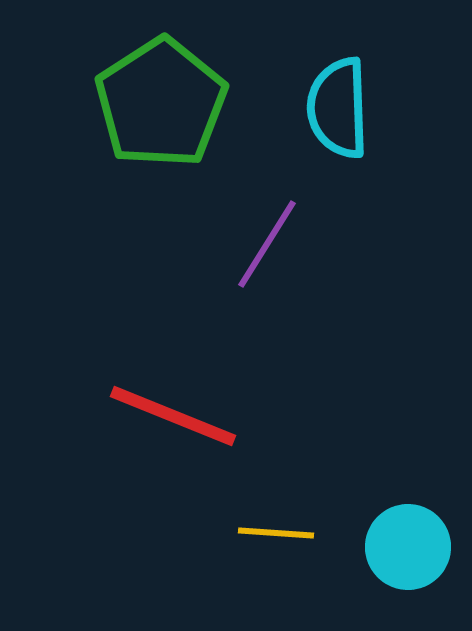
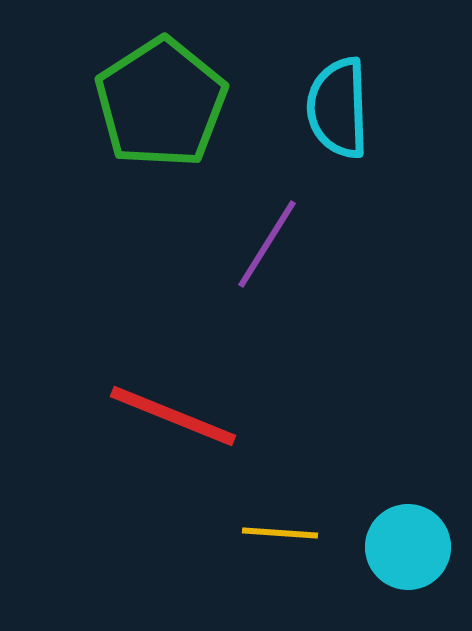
yellow line: moved 4 px right
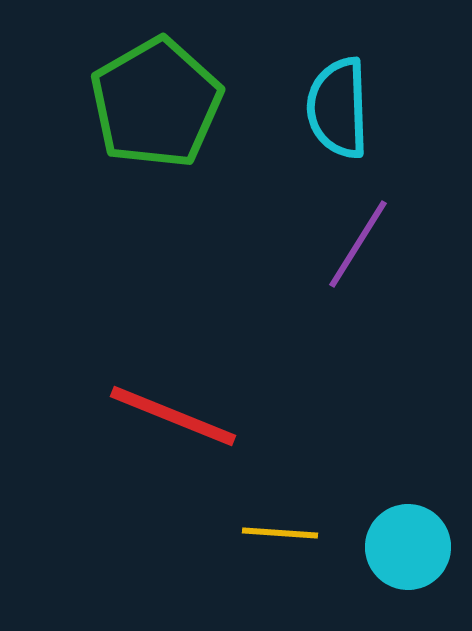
green pentagon: moved 5 px left; rotated 3 degrees clockwise
purple line: moved 91 px right
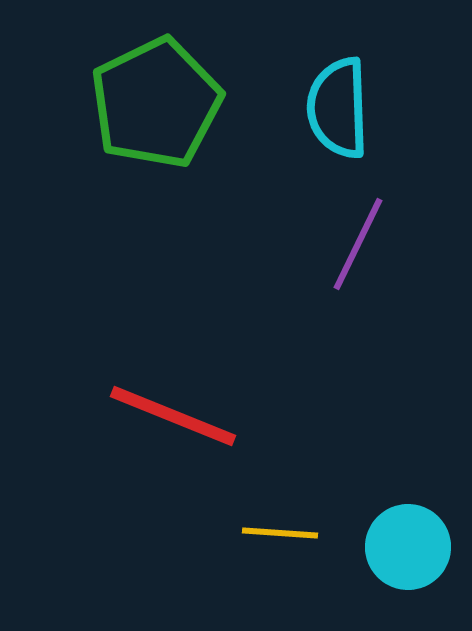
green pentagon: rotated 4 degrees clockwise
purple line: rotated 6 degrees counterclockwise
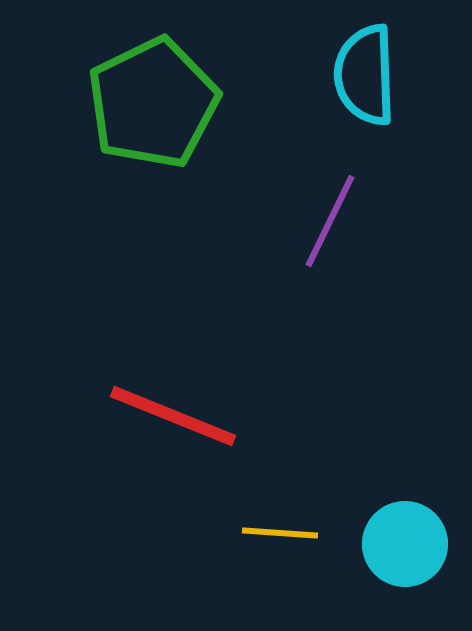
green pentagon: moved 3 px left
cyan semicircle: moved 27 px right, 33 px up
purple line: moved 28 px left, 23 px up
cyan circle: moved 3 px left, 3 px up
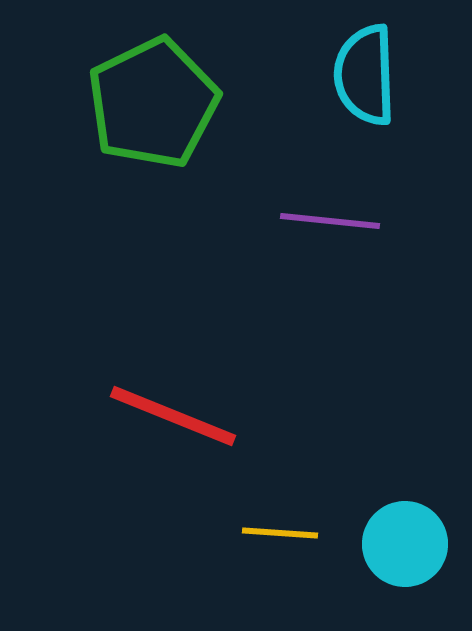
purple line: rotated 70 degrees clockwise
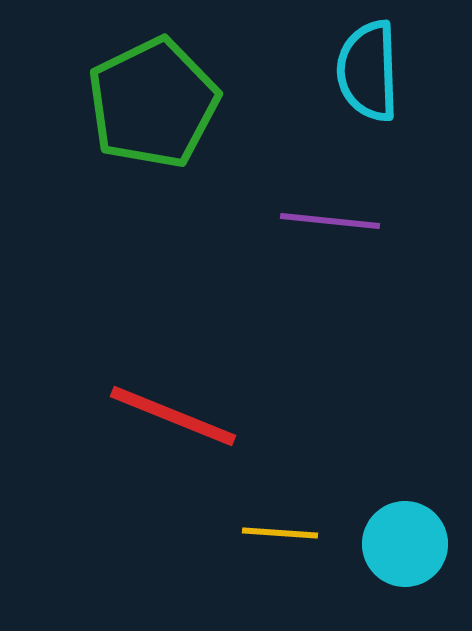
cyan semicircle: moved 3 px right, 4 px up
